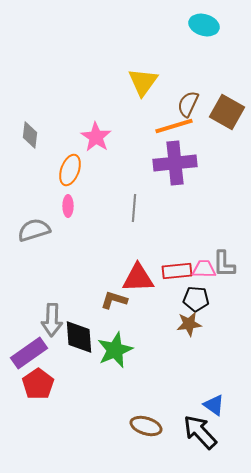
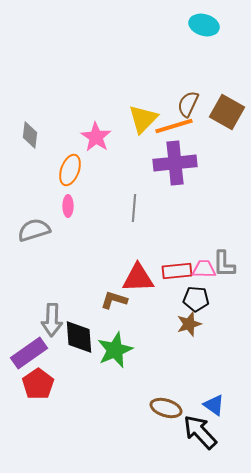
yellow triangle: moved 37 px down; rotated 8 degrees clockwise
brown star: rotated 10 degrees counterclockwise
brown ellipse: moved 20 px right, 18 px up
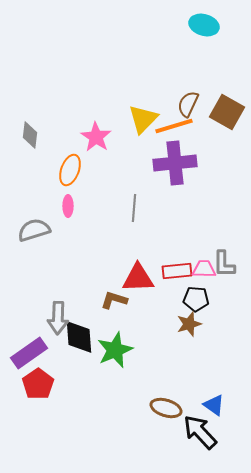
gray arrow: moved 6 px right, 2 px up
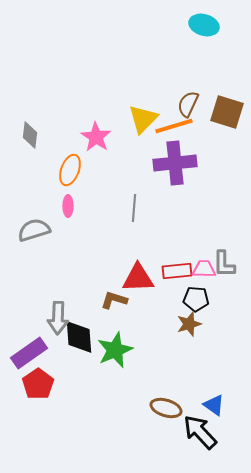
brown square: rotated 12 degrees counterclockwise
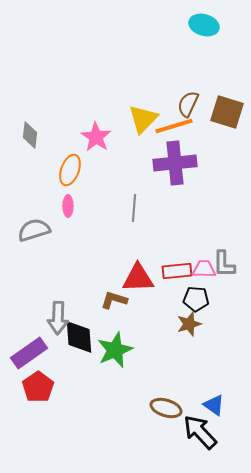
red pentagon: moved 3 px down
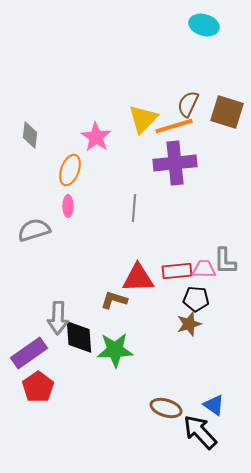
gray L-shape: moved 1 px right, 3 px up
green star: rotated 21 degrees clockwise
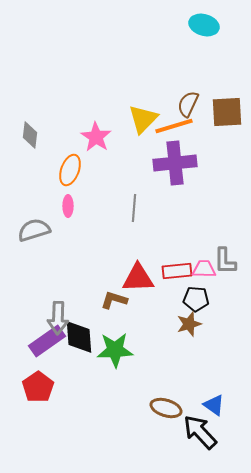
brown square: rotated 20 degrees counterclockwise
purple rectangle: moved 18 px right, 12 px up
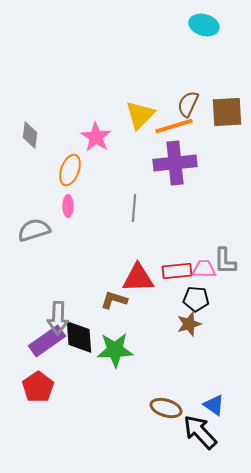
yellow triangle: moved 3 px left, 4 px up
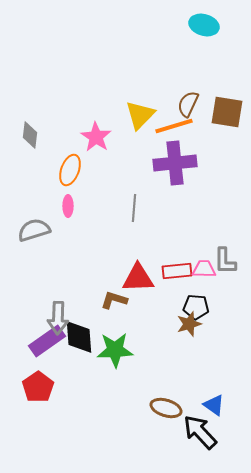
brown square: rotated 12 degrees clockwise
black pentagon: moved 8 px down
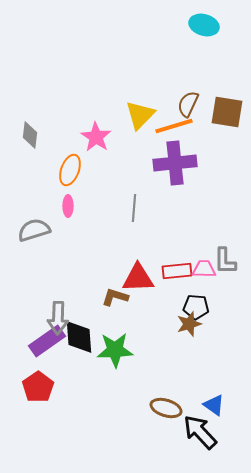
brown L-shape: moved 1 px right, 3 px up
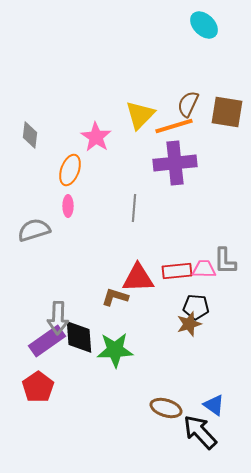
cyan ellipse: rotated 28 degrees clockwise
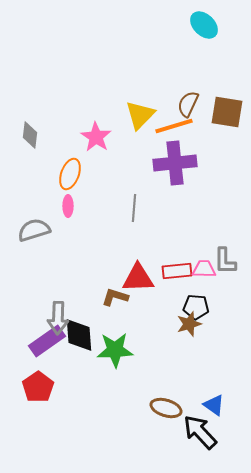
orange ellipse: moved 4 px down
black diamond: moved 2 px up
